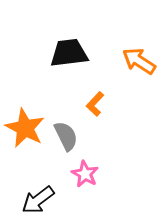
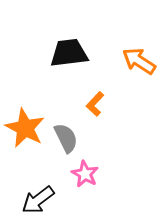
gray semicircle: moved 2 px down
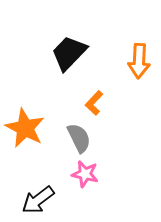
black trapezoid: rotated 39 degrees counterclockwise
orange arrow: rotated 120 degrees counterclockwise
orange L-shape: moved 1 px left, 1 px up
gray semicircle: moved 13 px right
pink star: rotated 16 degrees counterclockwise
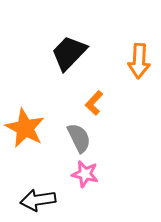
black arrow: rotated 28 degrees clockwise
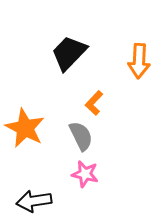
gray semicircle: moved 2 px right, 2 px up
black arrow: moved 4 px left, 1 px down
